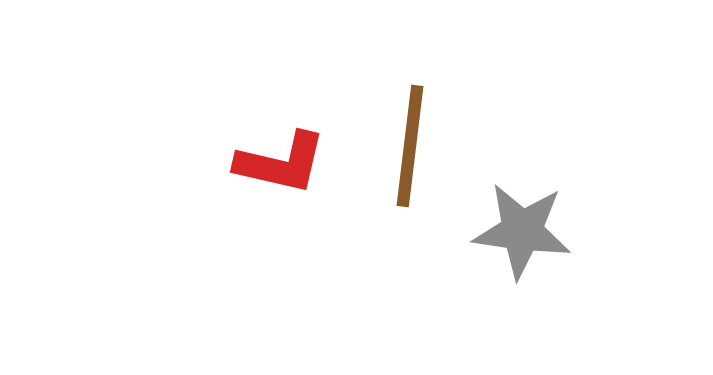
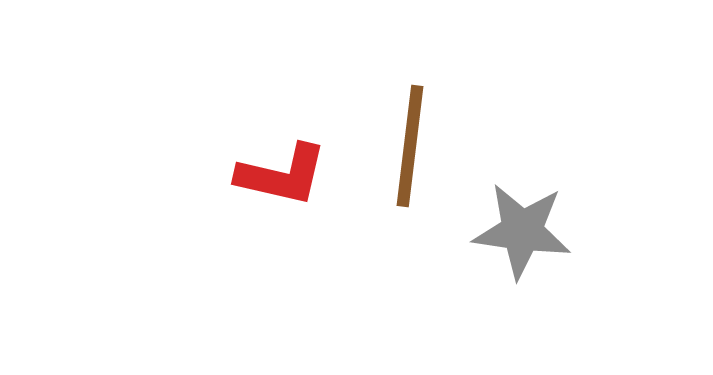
red L-shape: moved 1 px right, 12 px down
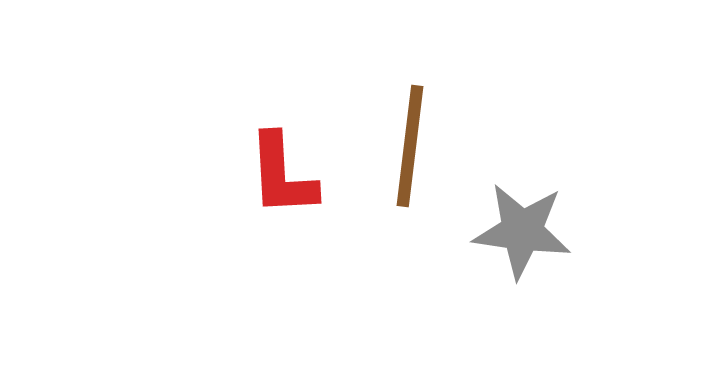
red L-shape: rotated 74 degrees clockwise
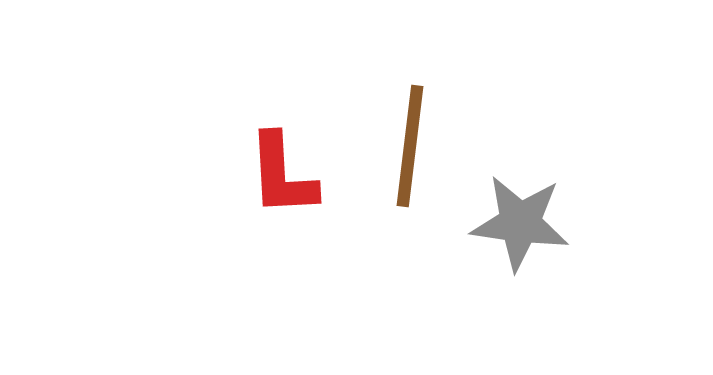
gray star: moved 2 px left, 8 px up
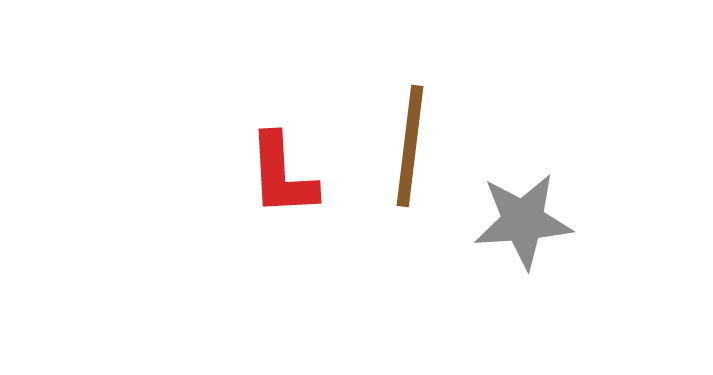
gray star: moved 3 px right, 2 px up; rotated 12 degrees counterclockwise
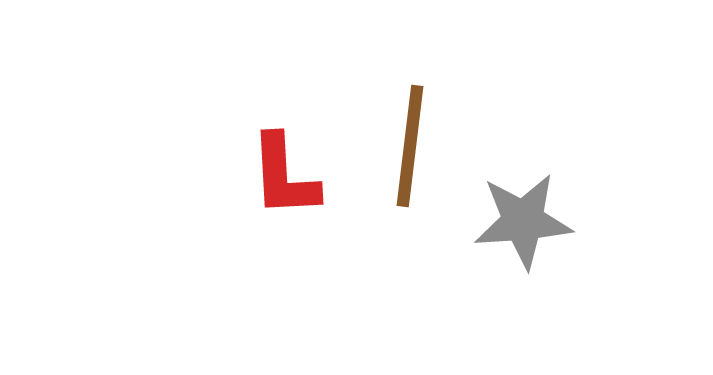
red L-shape: moved 2 px right, 1 px down
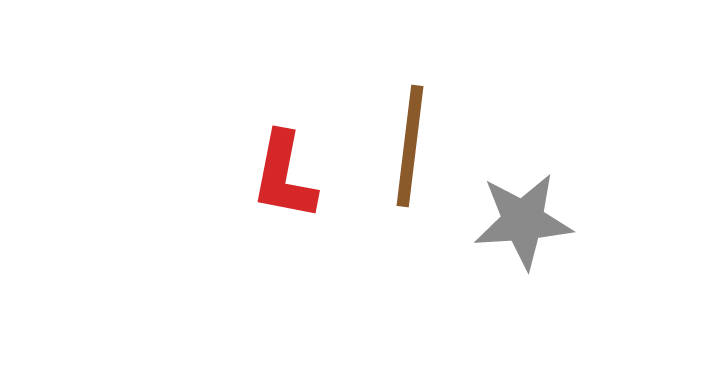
red L-shape: rotated 14 degrees clockwise
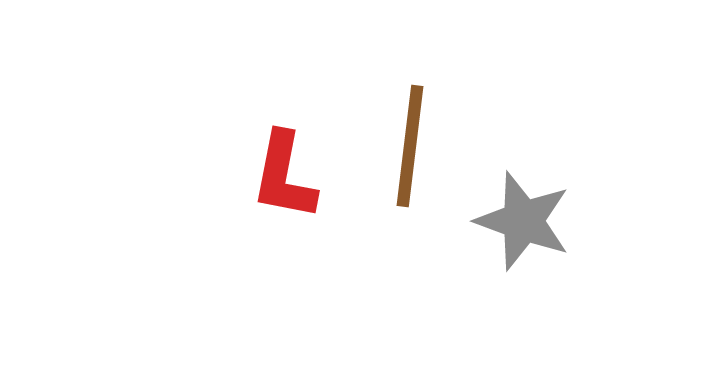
gray star: rotated 24 degrees clockwise
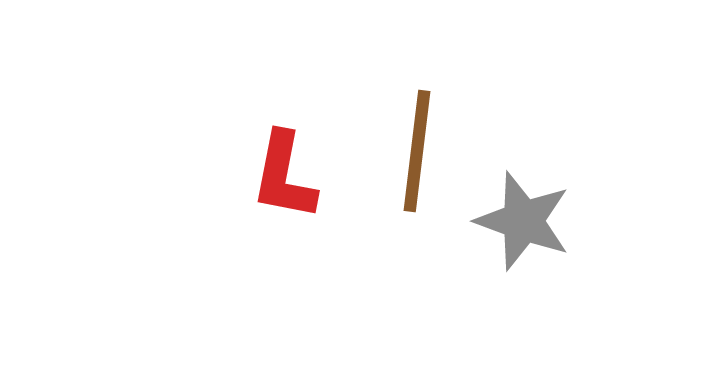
brown line: moved 7 px right, 5 px down
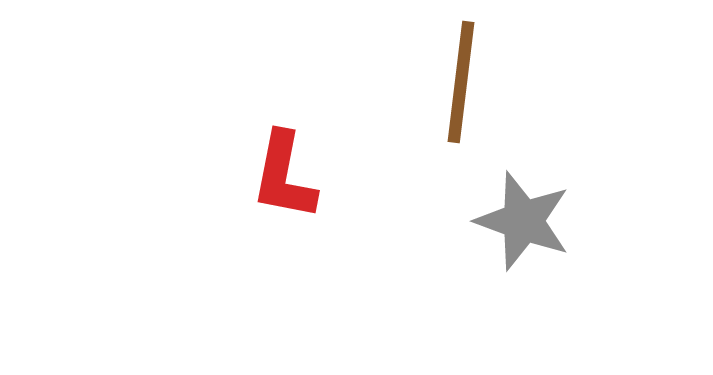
brown line: moved 44 px right, 69 px up
